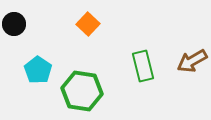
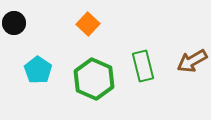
black circle: moved 1 px up
green hexagon: moved 12 px right, 12 px up; rotated 15 degrees clockwise
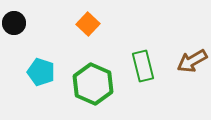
cyan pentagon: moved 3 px right, 2 px down; rotated 16 degrees counterclockwise
green hexagon: moved 1 px left, 5 px down
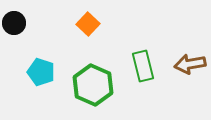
brown arrow: moved 2 px left, 3 px down; rotated 20 degrees clockwise
green hexagon: moved 1 px down
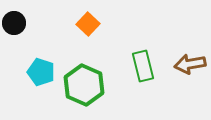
green hexagon: moved 9 px left
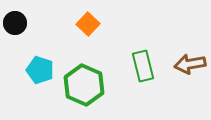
black circle: moved 1 px right
cyan pentagon: moved 1 px left, 2 px up
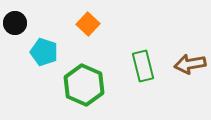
cyan pentagon: moved 4 px right, 18 px up
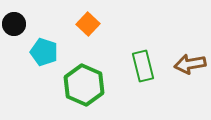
black circle: moved 1 px left, 1 px down
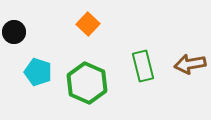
black circle: moved 8 px down
cyan pentagon: moved 6 px left, 20 px down
green hexagon: moved 3 px right, 2 px up
